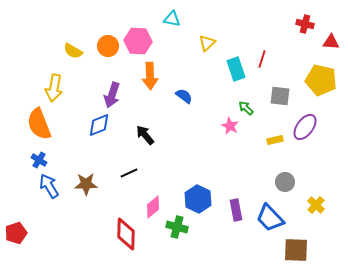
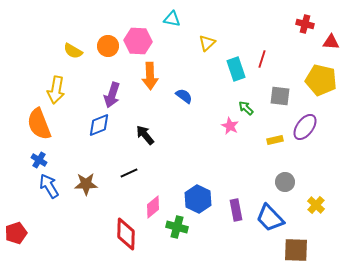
yellow arrow: moved 2 px right, 2 px down
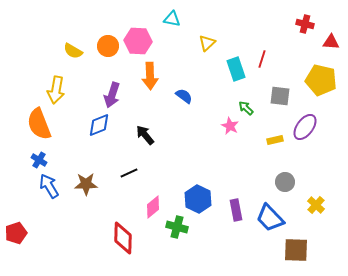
red diamond: moved 3 px left, 4 px down
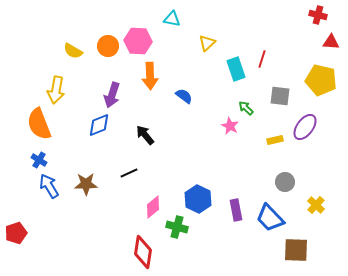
red cross: moved 13 px right, 9 px up
red diamond: moved 20 px right, 14 px down; rotated 8 degrees clockwise
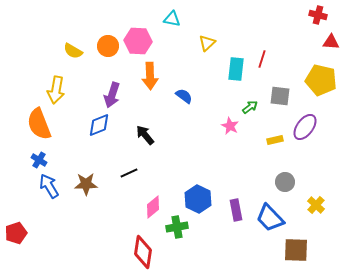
cyan rectangle: rotated 25 degrees clockwise
green arrow: moved 4 px right, 1 px up; rotated 98 degrees clockwise
green cross: rotated 25 degrees counterclockwise
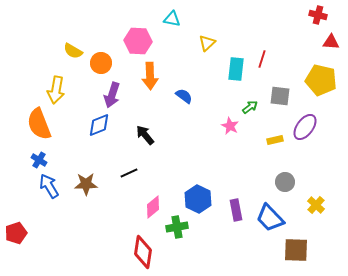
orange circle: moved 7 px left, 17 px down
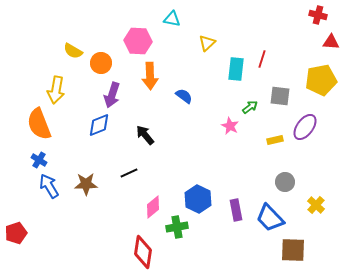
yellow pentagon: rotated 24 degrees counterclockwise
brown square: moved 3 px left
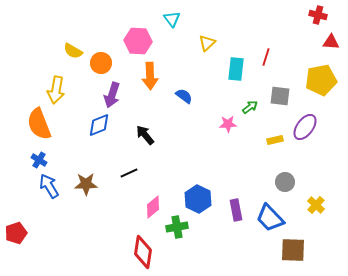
cyan triangle: rotated 42 degrees clockwise
red line: moved 4 px right, 2 px up
pink star: moved 2 px left, 2 px up; rotated 30 degrees counterclockwise
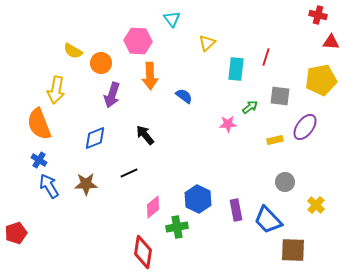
blue diamond: moved 4 px left, 13 px down
blue trapezoid: moved 2 px left, 2 px down
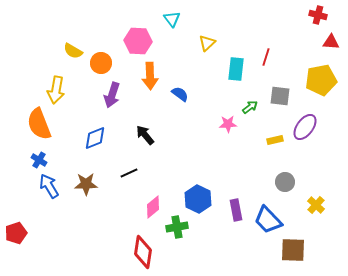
blue semicircle: moved 4 px left, 2 px up
